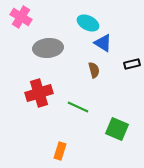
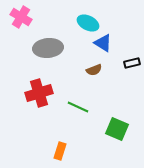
black rectangle: moved 1 px up
brown semicircle: rotated 84 degrees clockwise
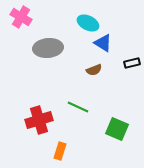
red cross: moved 27 px down
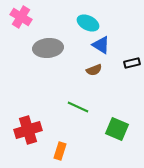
blue triangle: moved 2 px left, 2 px down
red cross: moved 11 px left, 10 px down
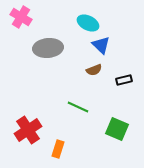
blue triangle: rotated 12 degrees clockwise
black rectangle: moved 8 px left, 17 px down
red cross: rotated 16 degrees counterclockwise
orange rectangle: moved 2 px left, 2 px up
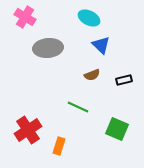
pink cross: moved 4 px right
cyan ellipse: moved 1 px right, 5 px up
brown semicircle: moved 2 px left, 5 px down
orange rectangle: moved 1 px right, 3 px up
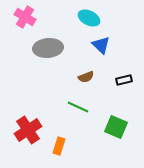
brown semicircle: moved 6 px left, 2 px down
green square: moved 1 px left, 2 px up
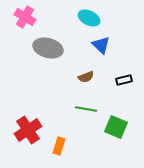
gray ellipse: rotated 20 degrees clockwise
green line: moved 8 px right, 2 px down; rotated 15 degrees counterclockwise
